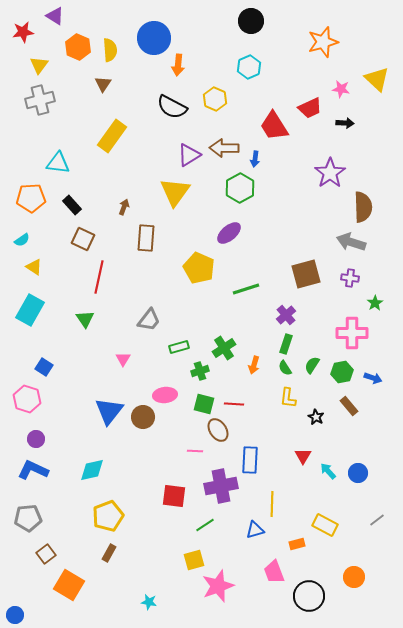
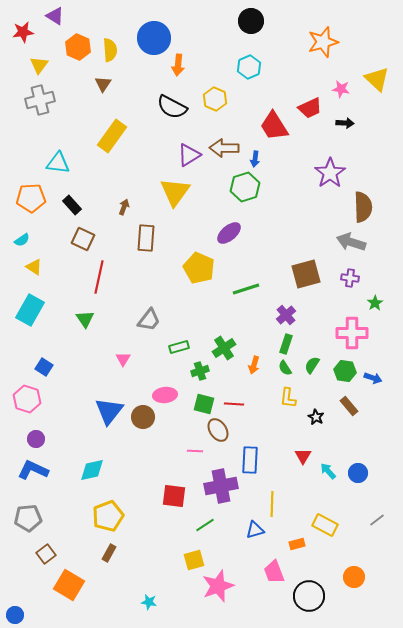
green hexagon at (240, 188): moved 5 px right, 1 px up; rotated 12 degrees clockwise
green hexagon at (342, 372): moved 3 px right, 1 px up; rotated 20 degrees clockwise
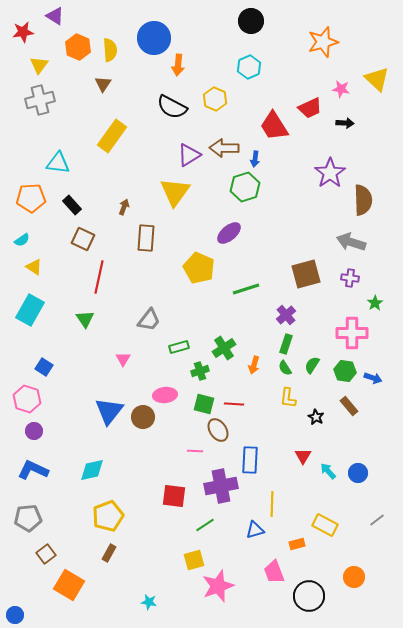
brown semicircle at (363, 207): moved 7 px up
purple circle at (36, 439): moved 2 px left, 8 px up
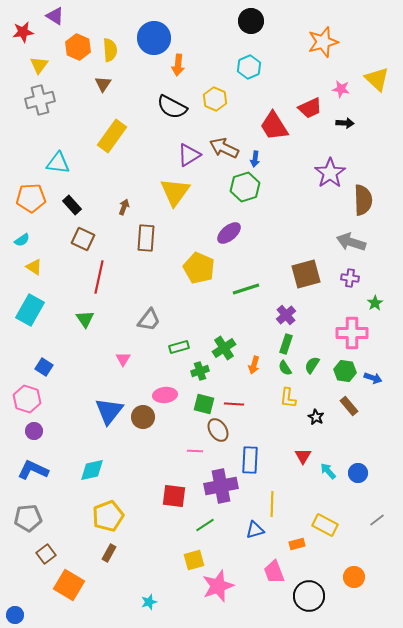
brown arrow at (224, 148): rotated 24 degrees clockwise
cyan star at (149, 602): rotated 28 degrees counterclockwise
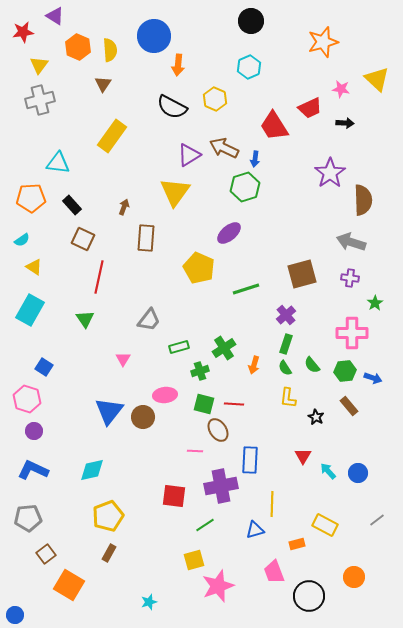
blue circle at (154, 38): moved 2 px up
brown square at (306, 274): moved 4 px left
green semicircle at (312, 365): rotated 72 degrees counterclockwise
green hexagon at (345, 371): rotated 15 degrees counterclockwise
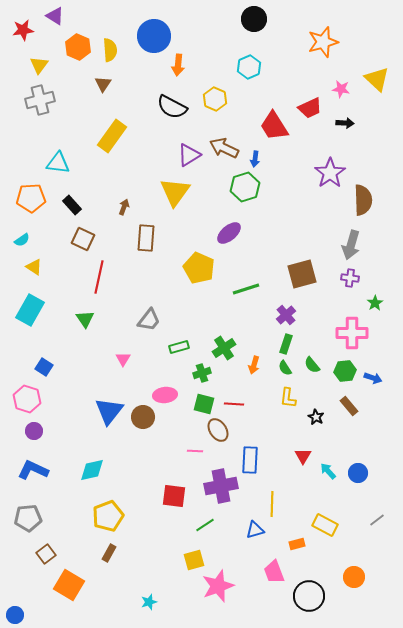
black circle at (251, 21): moved 3 px right, 2 px up
red star at (23, 32): moved 2 px up
gray arrow at (351, 242): moved 3 px down; rotated 92 degrees counterclockwise
green cross at (200, 371): moved 2 px right, 2 px down
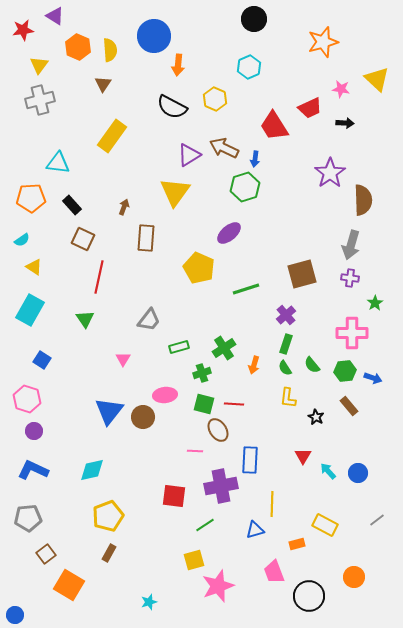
blue square at (44, 367): moved 2 px left, 7 px up
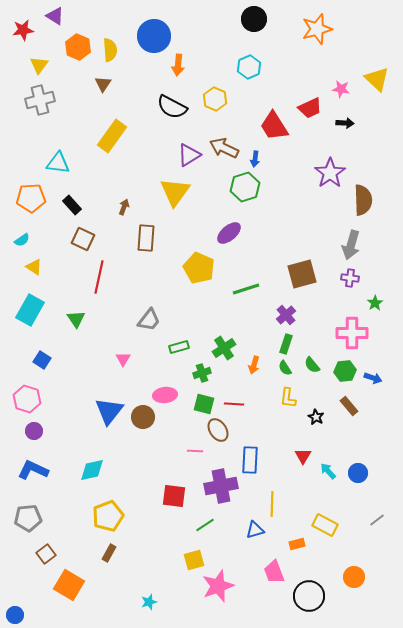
orange star at (323, 42): moved 6 px left, 13 px up
green triangle at (85, 319): moved 9 px left
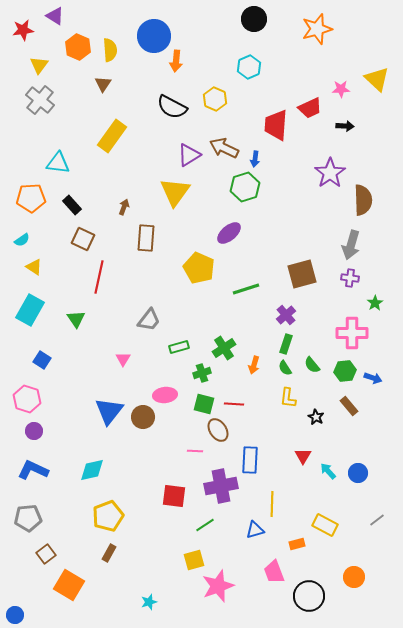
orange arrow at (178, 65): moved 2 px left, 4 px up
pink star at (341, 89): rotated 12 degrees counterclockwise
gray cross at (40, 100): rotated 36 degrees counterclockwise
black arrow at (345, 123): moved 3 px down
red trapezoid at (274, 126): moved 2 px right, 1 px up; rotated 36 degrees clockwise
